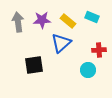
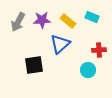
gray arrow: rotated 144 degrees counterclockwise
blue triangle: moved 1 px left, 1 px down
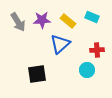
gray arrow: rotated 60 degrees counterclockwise
red cross: moved 2 px left
black square: moved 3 px right, 9 px down
cyan circle: moved 1 px left
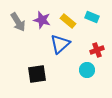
purple star: rotated 18 degrees clockwise
red cross: rotated 16 degrees counterclockwise
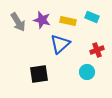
yellow rectangle: rotated 28 degrees counterclockwise
cyan circle: moved 2 px down
black square: moved 2 px right
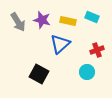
black square: rotated 36 degrees clockwise
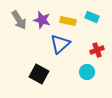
gray arrow: moved 1 px right, 2 px up
